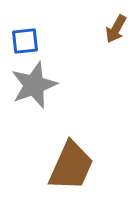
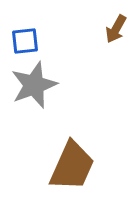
brown trapezoid: moved 1 px right
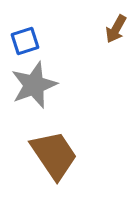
blue square: rotated 12 degrees counterclockwise
brown trapezoid: moved 18 px left, 11 px up; rotated 58 degrees counterclockwise
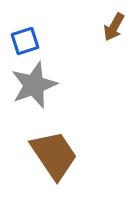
brown arrow: moved 2 px left, 2 px up
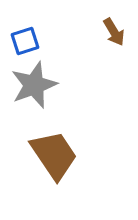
brown arrow: moved 5 px down; rotated 60 degrees counterclockwise
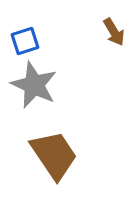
gray star: rotated 27 degrees counterclockwise
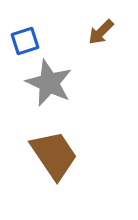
brown arrow: moved 13 px left; rotated 76 degrees clockwise
gray star: moved 15 px right, 2 px up
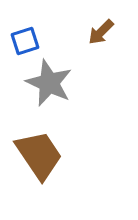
brown trapezoid: moved 15 px left
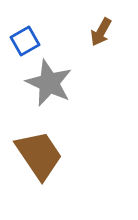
brown arrow: rotated 16 degrees counterclockwise
blue square: rotated 12 degrees counterclockwise
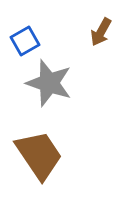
gray star: rotated 6 degrees counterclockwise
